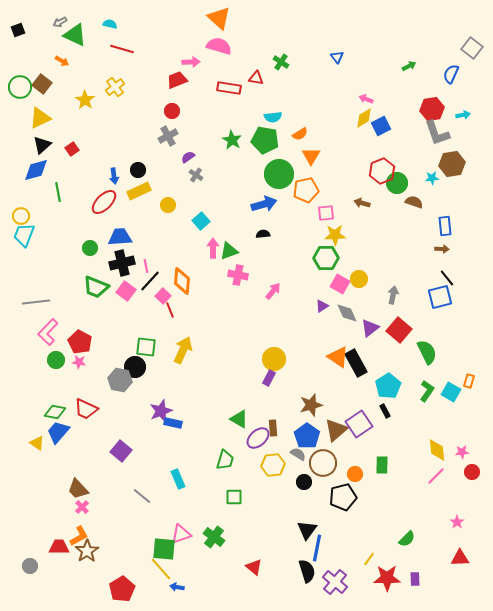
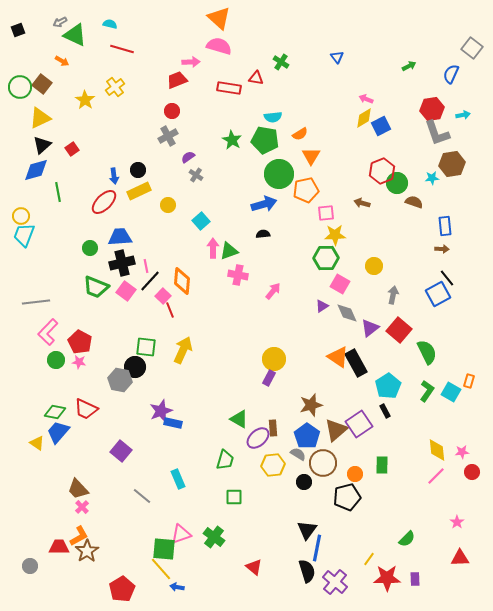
yellow circle at (359, 279): moved 15 px right, 13 px up
blue square at (440, 297): moved 2 px left, 3 px up; rotated 15 degrees counterclockwise
black pentagon at (343, 497): moved 4 px right
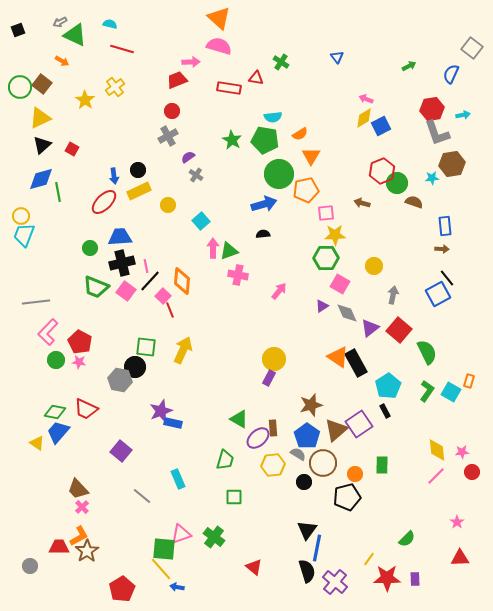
red square at (72, 149): rotated 24 degrees counterclockwise
blue diamond at (36, 170): moved 5 px right, 9 px down
pink arrow at (273, 291): moved 6 px right
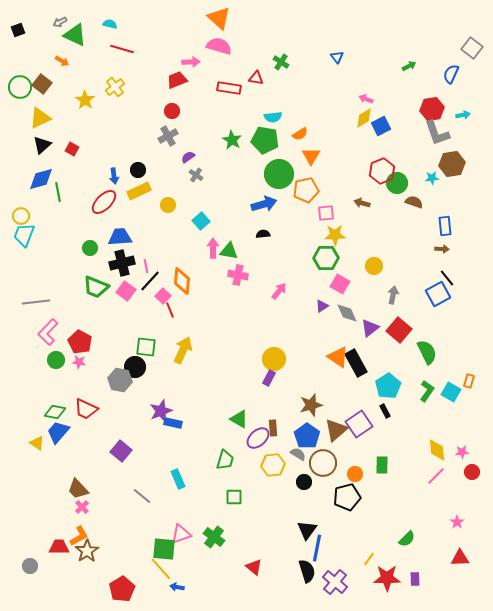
green triangle at (229, 251): rotated 30 degrees clockwise
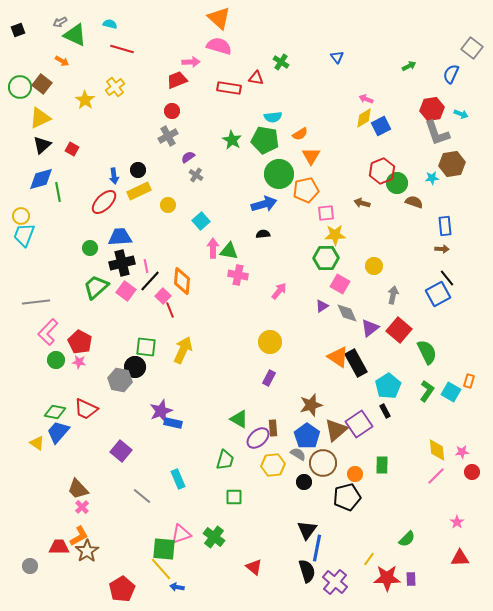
cyan arrow at (463, 115): moved 2 px left, 1 px up; rotated 32 degrees clockwise
green trapezoid at (96, 287): rotated 116 degrees clockwise
yellow circle at (274, 359): moved 4 px left, 17 px up
purple rectangle at (415, 579): moved 4 px left
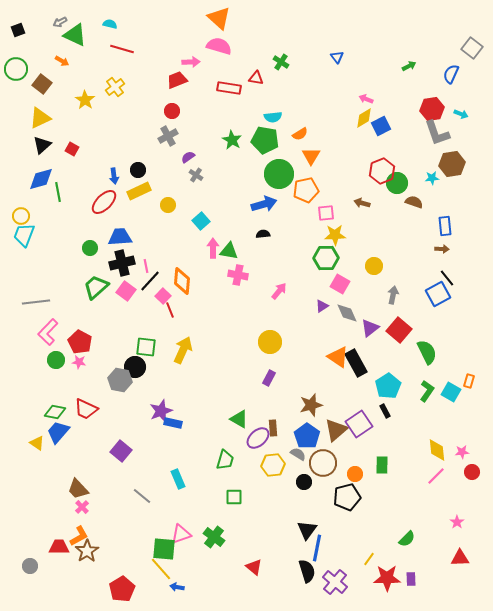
green circle at (20, 87): moved 4 px left, 18 px up
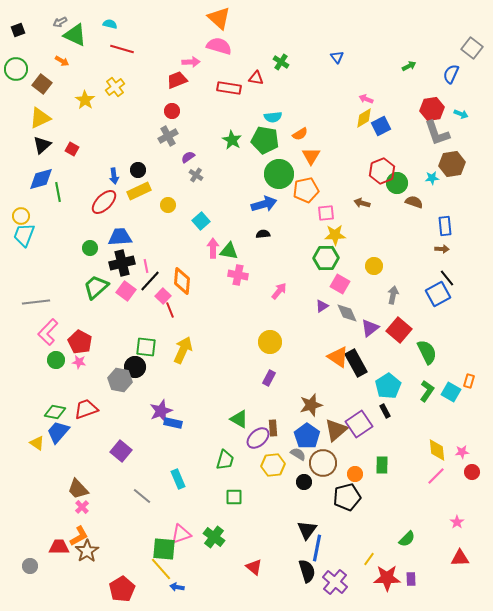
red trapezoid at (86, 409): rotated 135 degrees clockwise
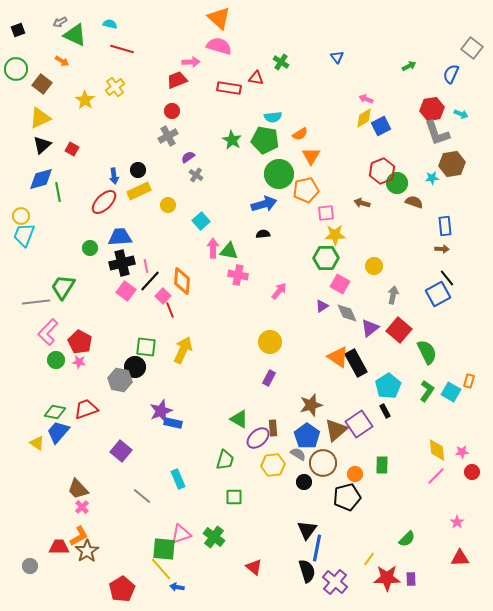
green trapezoid at (96, 287): moved 33 px left; rotated 16 degrees counterclockwise
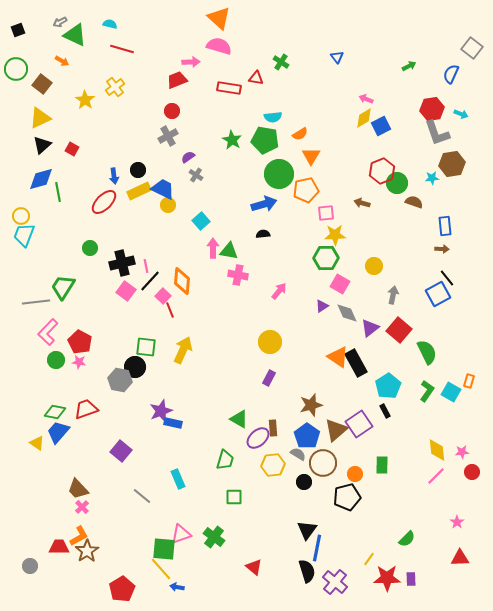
blue trapezoid at (120, 237): moved 43 px right, 48 px up; rotated 30 degrees clockwise
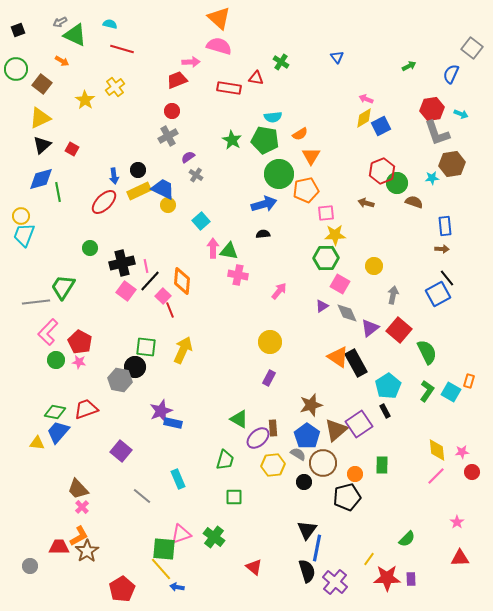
brown arrow at (362, 203): moved 4 px right
yellow triangle at (37, 443): rotated 28 degrees counterclockwise
